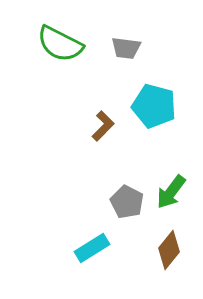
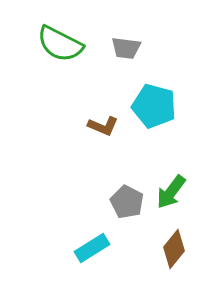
brown L-shape: rotated 68 degrees clockwise
brown diamond: moved 5 px right, 1 px up
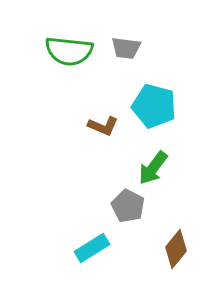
green semicircle: moved 9 px right, 7 px down; rotated 21 degrees counterclockwise
green arrow: moved 18 px left, 24 px up
gray pentagon: moved 1 px right, 4 px down
brown diamond: moved 2 px right
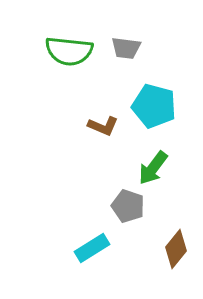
gray pentagon: rotated 8 degrees counterclockwise
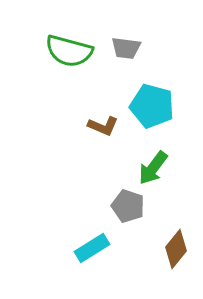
green semicircle: rotated 9 degrees clockwise
cyan pentagon: moved 2 px left
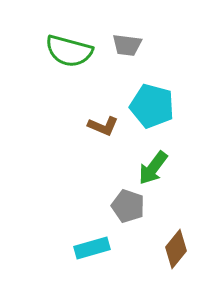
gray trapezoid: moved 1 px right, 3 px up
cyan rectangle: rotated 16 degrees clockwise
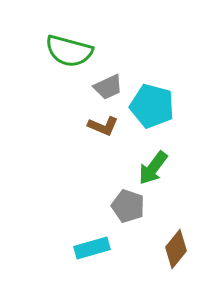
gray trapezoid: moved 19 px left, 42 px down; rotated 32 degrees counterclockwise
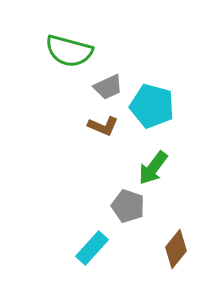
cyan rectangle: rotated 32 degrees counterclockwise
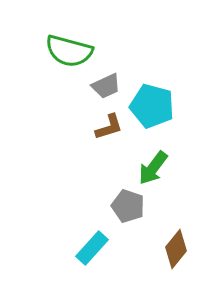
gray trapezoid: moved 2 px left, 1 px up
brown L-shape: moved 6 px right, 1 px down; rotated 40 degrees counterclockwise
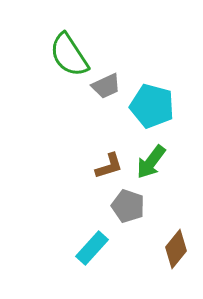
green semicircle: moved 4 px down; rotated 42 degrees clockwise
brown L-shape: moved 39 px down
green arrow: moved 2 px left, 6 px up
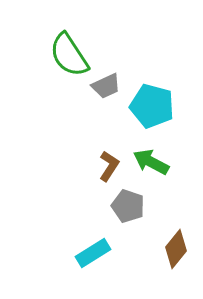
green arrow: rotated 81 degrees clockwise
brown L-shape: rotated 40 degrees counterclockwise
cyan rectangle: moved 1 px right, 5 px down; rotated 16 degrees clockwise
